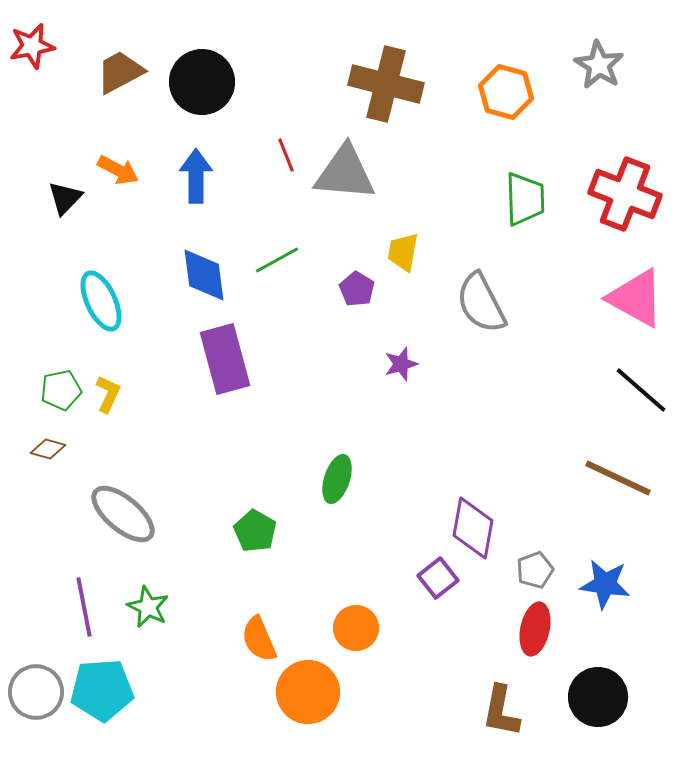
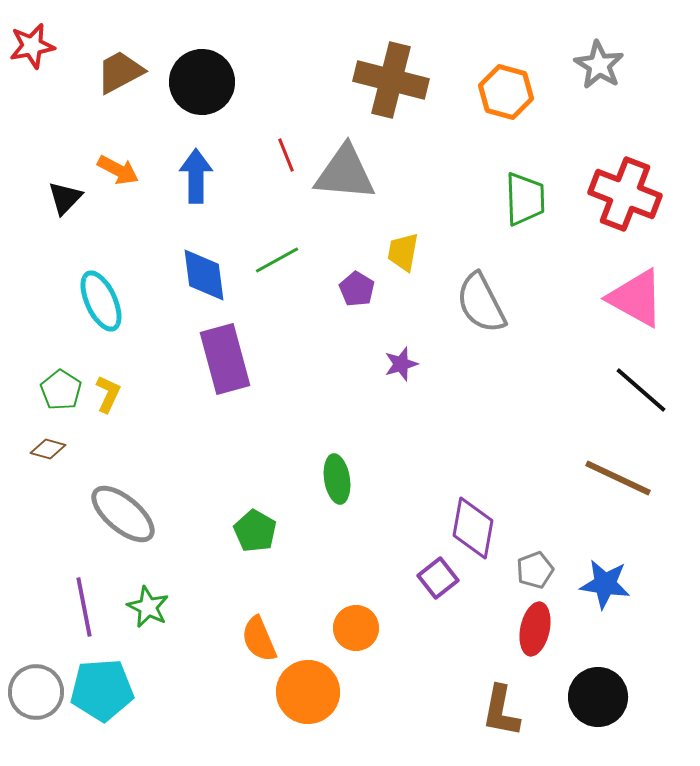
brown cross at (386, 84): moved 5 px right, 4 px up
green pentagon at (61, 390): rotated 27 degrees counterclockwise
green ellipse at (337, 479): rotated 27 degrees counterclockwise
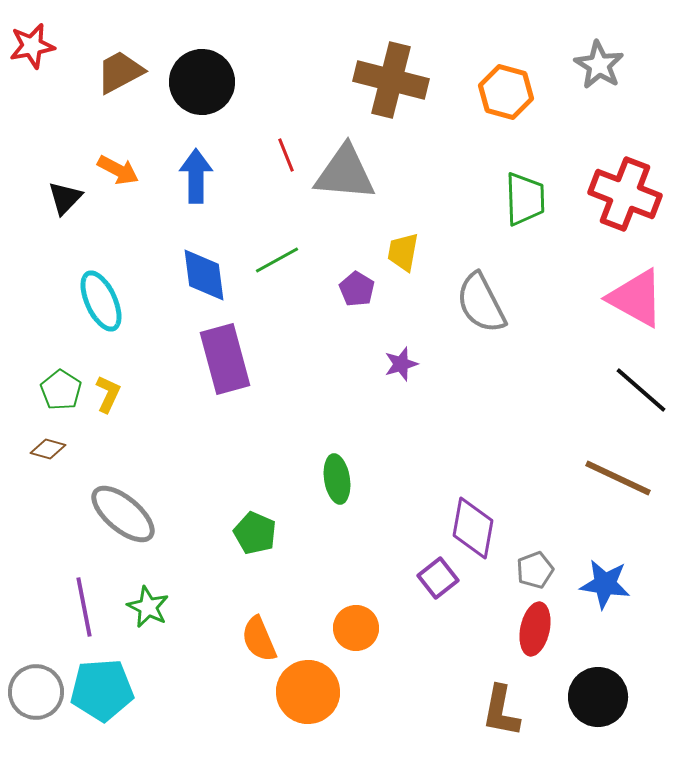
green pentagon at (255, 531): moved 2 px down; rotated 6 degrees counterclockwise
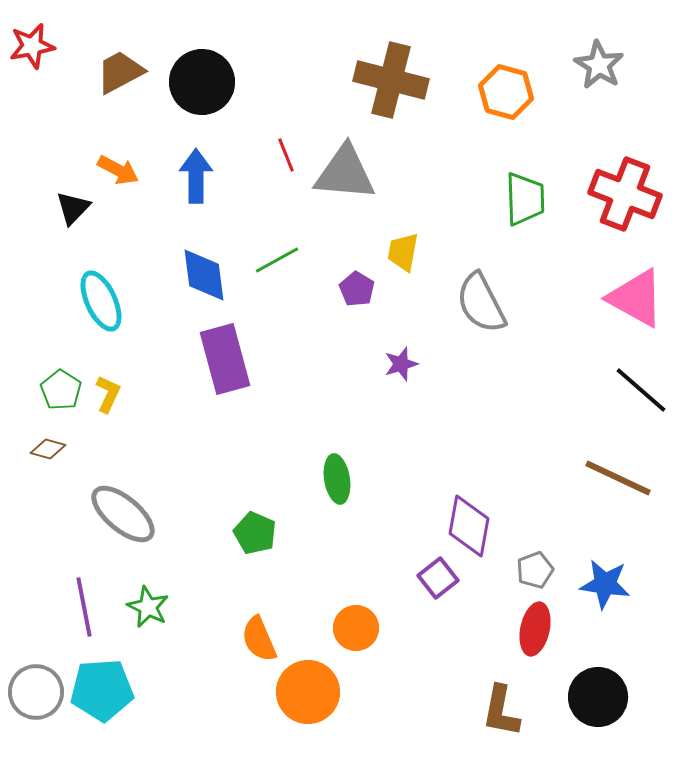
black triangle at (65, 198): moved 8 px right, 10 px down
purple diamond at (473, 528): moved 4 px left, 2 px up
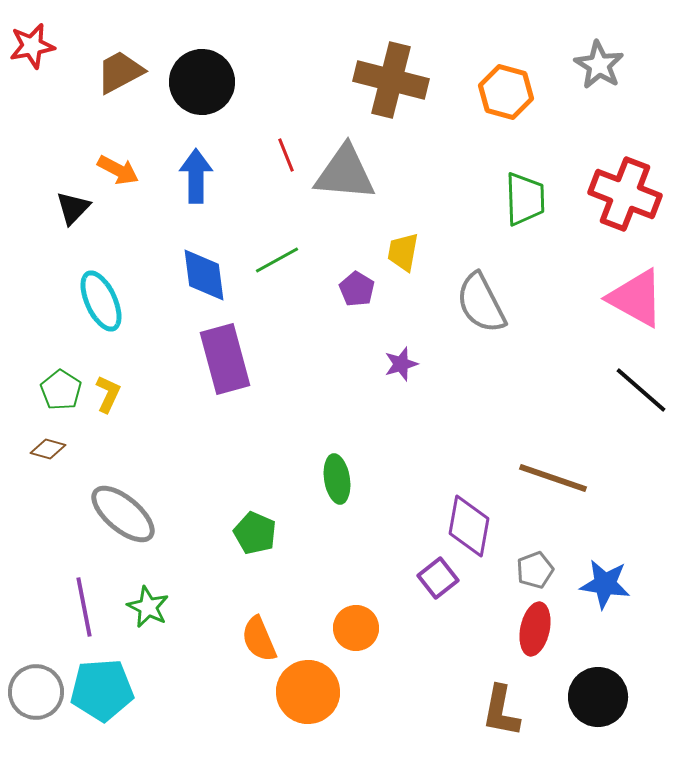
brown line at (618, 478): moved 65 px left; rotated 6 degrees counterclockwise
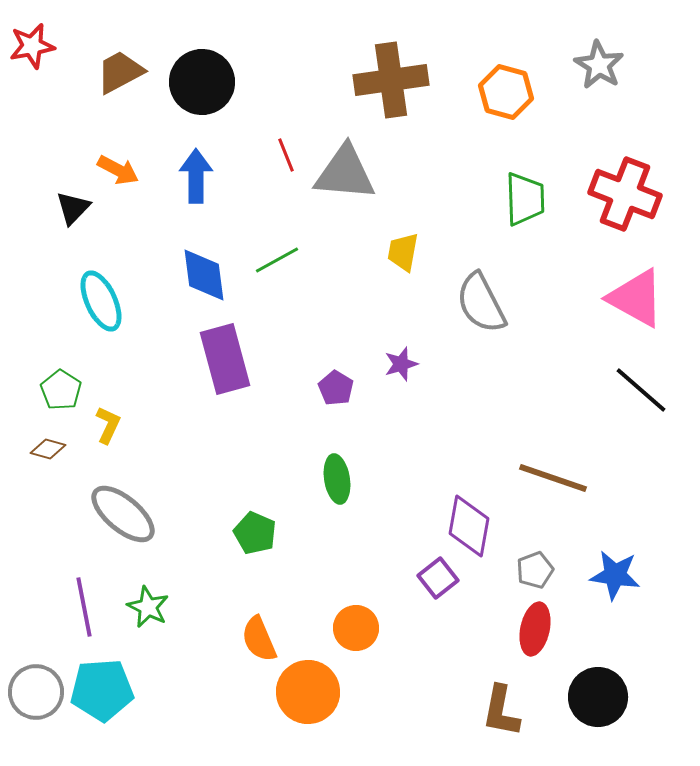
brown cross at (391, 80): rotated 22 degrees counterclockwise
purple pentagon at (357, 289): moved 21 px left, 99 px down
yellow L-shape at (108, 394): moved 31 px down
blue star at (605, 584): moved 10 px right, 9 px up
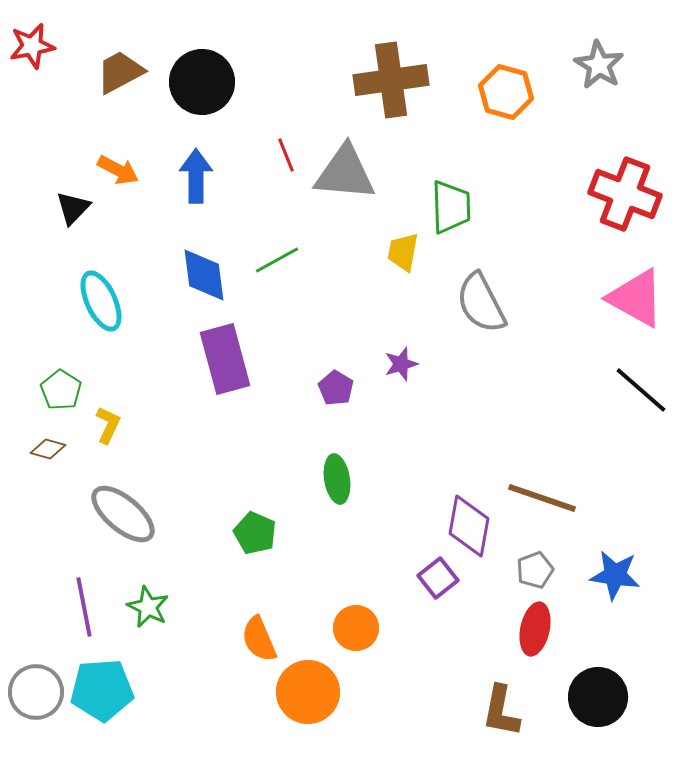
green trapezoid at (525, 199): moved 74 px left, 8 px down
brown line at (553, 478): moved 11 px left, 20 px down
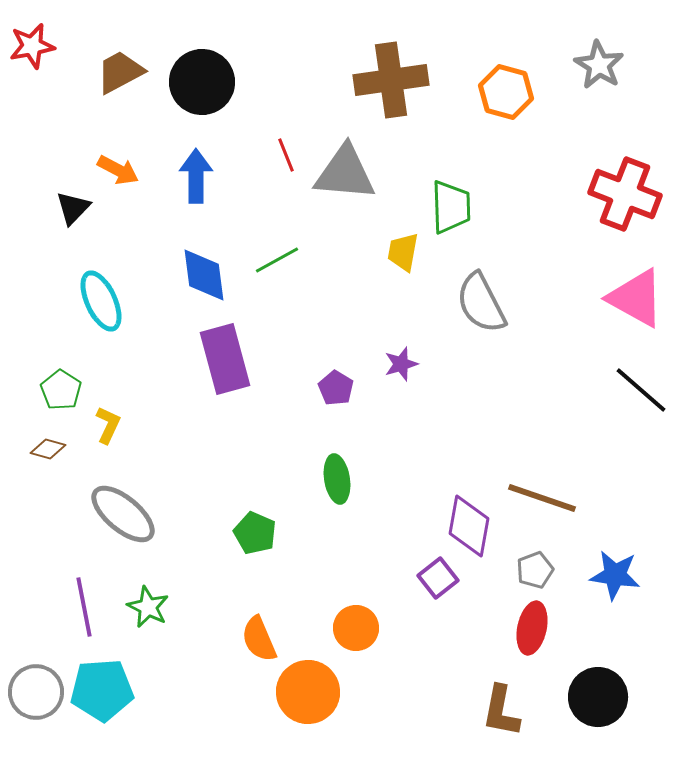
red ellipse at (535, 629): moved 3 px left, 1 px up
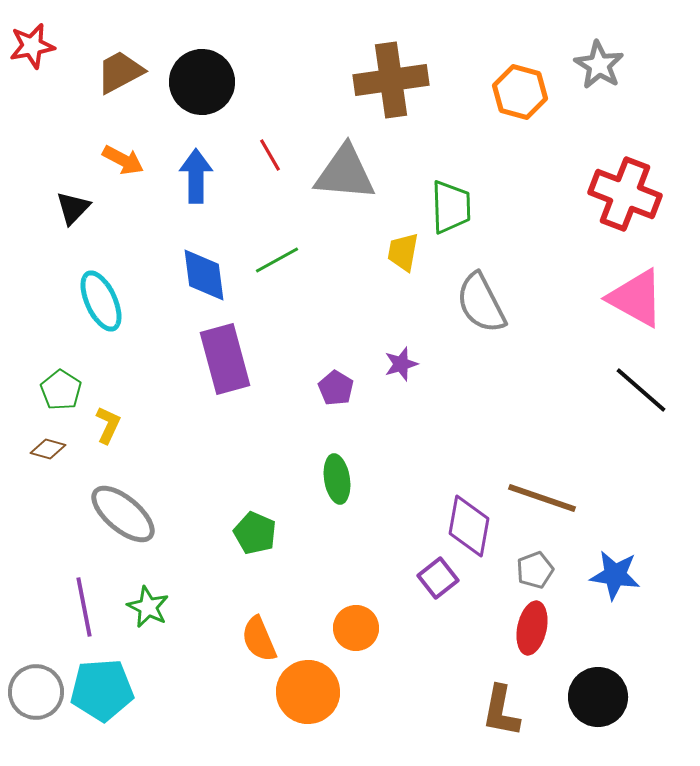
orange hexagon at (506, 92): moved 14 px right
red line at (286, 155): moved 16 px left; rotated 8 degrees counterclockwise
orange arrow at (118, 170): moved 5 px right, 10 px up
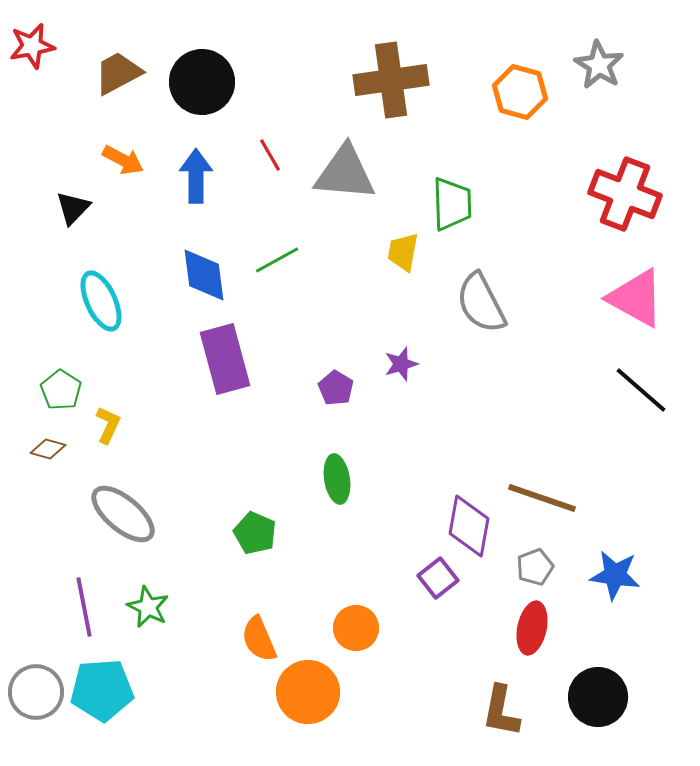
brown trapezoid at (120, 72): moved 2 px left, 1 px down
green trapezoid at (451, 207): moved 1 px right, 3 px up
gray pentagon at (535, 570): moved 3 px up
